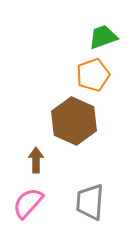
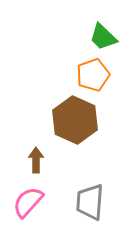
green trapezoid: rotated 116 degrees counterclockwise
brown hexagon: moved 1 px right, 1 px up
pink semicircle: moved 1 px up
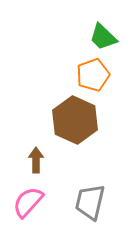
gray trapezoid: rotated 9 degrees clockwise
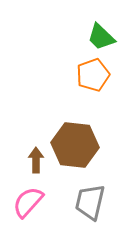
green trapezoid: moved 2 px left
brown hexagon: moved 25 px down; rotated 18 degrees counterclockwise
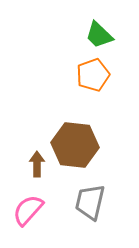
green trapezoid: moved 2 px left, 2 px up
brown arrow: moved 1 px right, 4 px down
pink semicircle: moved 8 px down
